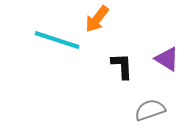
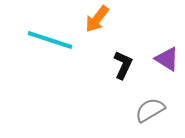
cyan line: moved 7 px left
black L-shape: moved 1 px right, 1 px up; rotated 28 degrees clockwise
gray semicircle: rotated 12 degrees counterclockwise
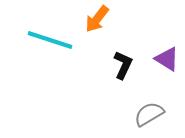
gray semicircle: moved 1 px left, 4 px down
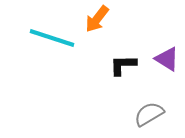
cyan line: moved 2 px right, 2 px up
black L-shape: rotated 116 degrees counterclockwise
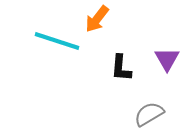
cyan line: moved 5 px right, 3 px down
purple triangle: rotated 28 degrees clockwise
black L-shape: moved 2 px left, 3 px down; rotated 84 degrees counterclockwise
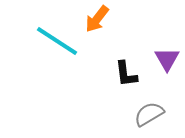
cyan line: rotated 15 degrees clockwise
black L-shape: moved 5 px right, 6 px down; rotated 12 degrees counterclockwise
